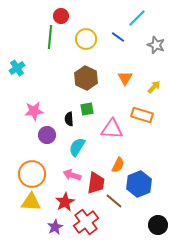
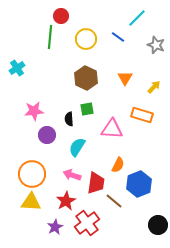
red star: moved 1 px right, 1 px up
red cross: moved 1 px right, 1 px down
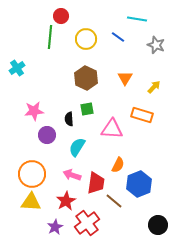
cyan line: moved 1 px down; rotated 54 degrees clockwise
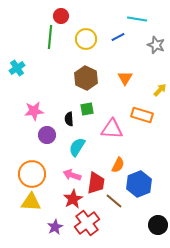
blue line: rotated 64 degrees counterclockwise
yellow arrow: moved 6 px right, 3 px down
red star: moved 7 px right, 2 px up
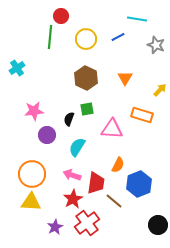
black semicircle: rotated 24 degrees clockwise
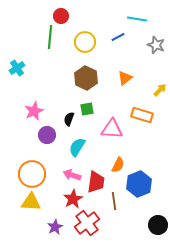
yellow circle: moved 1 px left, 3 px down
orange triangle: rotated 21 degrees clockwise
pink star: rotated 18 degrees counterclockwise
red trapezoid: moved 1 px up
brown line: rotated 42 degrees clockwise
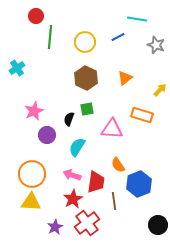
red circle: moved 25 px left
orange semicircle: rotated 119 degrees clockwise
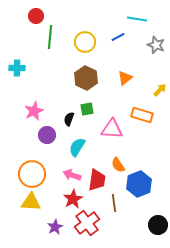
cyan cross: rotated 35 degrees clockwise
red trapezoid: moved 1 px right, 2 px up
brown line: moved 2 px down
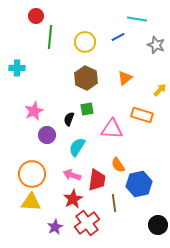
blue hexagon: rotated 10 degrees clockwise
